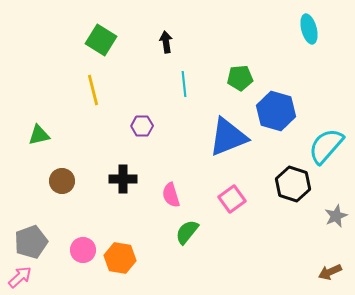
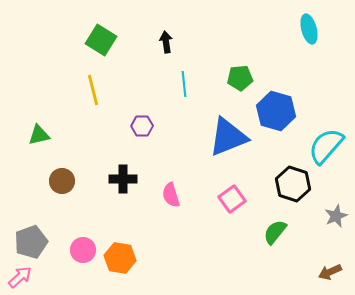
green semicircle: moved 88 px right
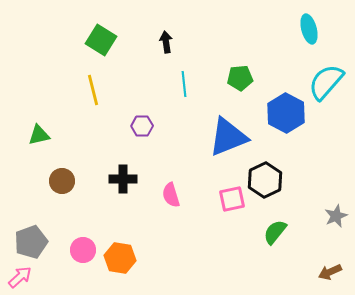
blue hexagon: moved 10 px right, 2 px down; rotated 12 degrees clockwise
cyan semicircle: moved 64 px up
black hexagon: moved 28 px left, 4 px up; rotated 16 degrees clockwise
pink square: rotated 24 degrees clockwise
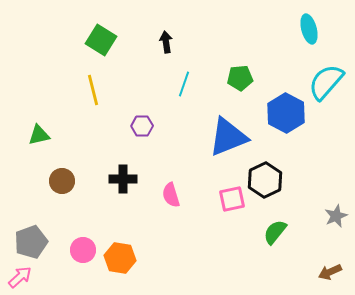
cyan line: rotated 25 degrees clockwise
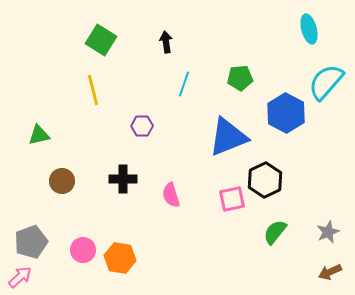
gray star: moved 8 px left, 16 px down
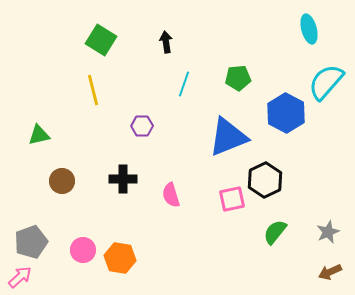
green pentagon: moved 2 px left
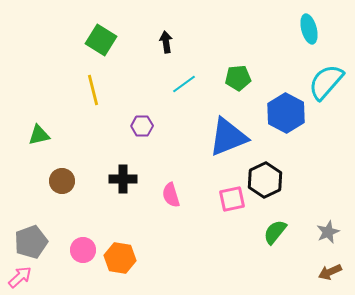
cyan line: rotated 35 degrees clockwise
